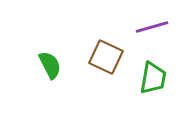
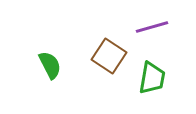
brown square: moved 3 px right, 1 px up; rotated 8 degrees clockwise
green trapezoid: moved 1 px left
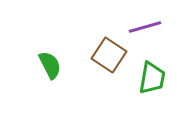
purple line: moved 7 px left
brown square: moved 1 px up
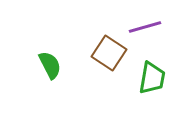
brown square: moved 2 px up
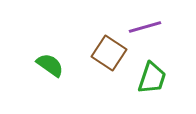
green semicircle: rotated 28 degrees counterclockwise
green trapezoid: rotated 8 degrees clockwise
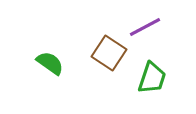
purple line: rotated 12 degrees counterclockwise
green semicircle: moved 2 px up
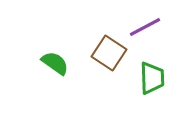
green semicircle: moved 5 px right
green trapezoid: rotated 20 degrees counterclockwise
